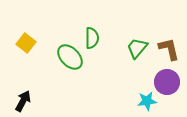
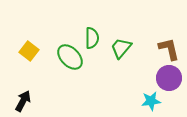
yellow square: moved 3 px right, 8 px down
green trapezoid: moved 16 px left
purple circle: moved 2 px right, 4 px up
cyan star: moved 4 px right
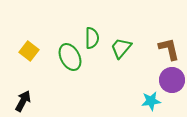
green ellipse: rotated 16 degrees clockwise
purple circle: moved 3 px right, 2 px down
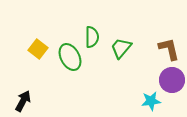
green semicircle: moved 1 px up
yellow square: moved 9 px right, 2 px up
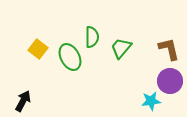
purple circle: moved 2 px left, 1 px down
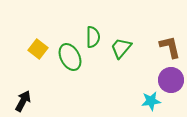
green semicircle: moved 1 px right
brown L-shape: moved 1 px right, 2 px up
purple circle: moved 1 px right, 1 px up
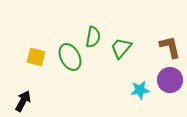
green semicircle: rotated 10 degrees clockwise
yellow square: moved 2 px left, 8 px down; rotated 24 degrees counterclockwise
purple circle: moved 1 px left
cyan star: moved 11 px left, 11 px up
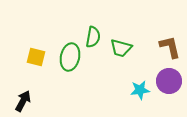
green trapezoid: rotated 115 degrees counterclockwise
green ellipse: rotated 40 degrees clockwise
purple circle: moved 1 px left, 1 px down
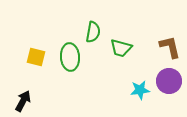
green semicircle: moved 5 px up
green ellipse: rotated 16 degrees counterclockwise
